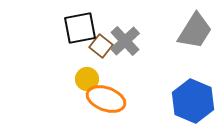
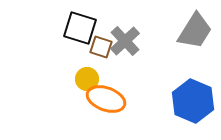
black square: rotated 28 degrees clockwise
brown square: moved 1 px down; rotated 20 degrees counterclockwise
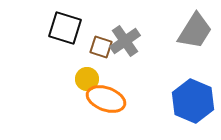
black square: moved 15 px left
gray cross: rotated 8 degrees clockwise
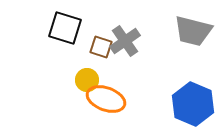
gray trapezoid: moved 2 px left; rotated 72 degrees clockwise
yellow circle: moved 1 px down
blue hexagon: moved 3 px down
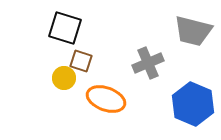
gray cross: moved 23 px right, 22 px down; rotated 12 degrees clockwise
brown square: moved 20 px left, 14 px down
yellow circle: moved 23 px left, 2 px up
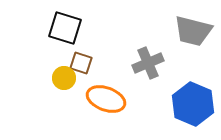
brown square: moved 2 px down
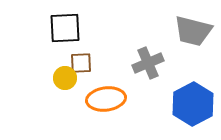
black square: rotated 20 degrees counterclockwise
brown square: rotated 20 degrees counterclockwise
yellow circle: moved 1 px right
orange ellipse: rotated 27 degrees counterclockwise
blue hexagon: rotated 9 degrees clockwise
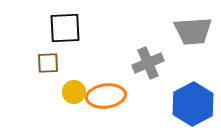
gray trapezoid: rotated 18 degrees counterclockwise
brown square: moved 33 px left
yellow circle: moved 9 px right, 14 px down
orange ellipse: moved 3 px up
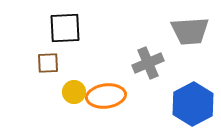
gray trapezoid: moved 3 px left
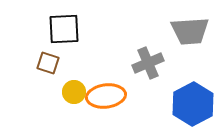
black square: moved 1 px left, 1 px down
brown square: rotated 20 degrees clockwise
